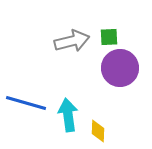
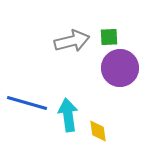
blue line: moved 1 px right
yellow diamond: rotated 10 degrees counterclockwise
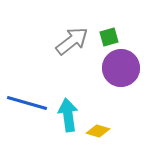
green square: rotated 12 degrees counterclockwise
gray arrow: rotated 24 degrees counterclockwise
purple circle: moved 1 px right
yellow diamond: rotated 65 degrees counterclockwise
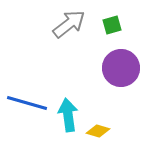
green square: moved 3 px right, 12 px up
gray arrow: moved 3 px left, 17 px up
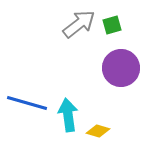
gray arrow: moved 10 px right
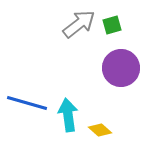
yellow diamond: moved 2 px right, 1 px up; rotated 25 degrees clockwise
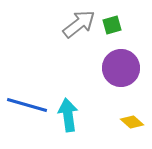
blue line: moved 2 px down
yellow diamond: moved 32 px right, 8 px up
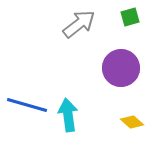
green square: moved 18 px right, 8 px up
